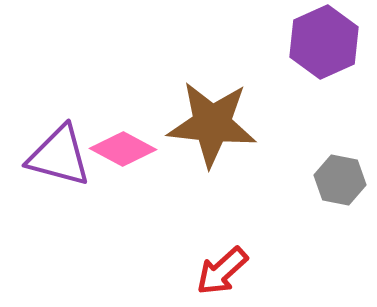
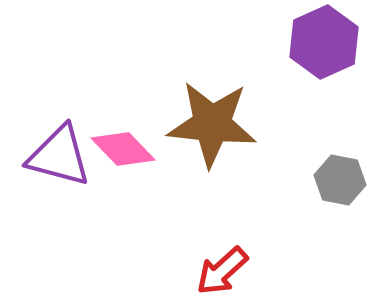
pink diamond: rotated 18 degrees clockwise
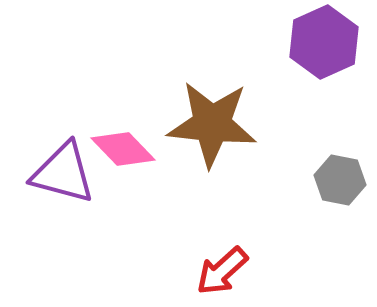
purple triangle: moved 4 px right, 17 px down
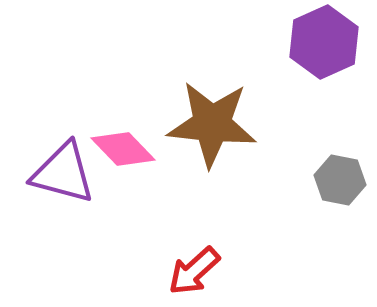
red arrow: moved 28 px left
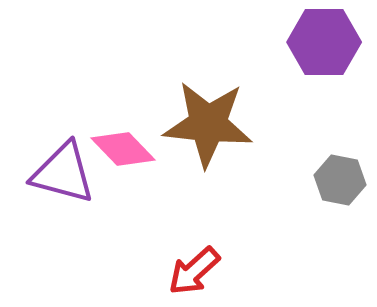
purple hexagon: rotated 24 degrees clockwise
brown star: moved 4 px left
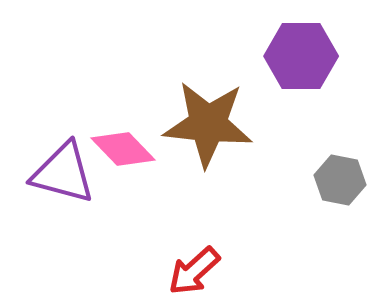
purple hexagon: moved 23 px left, 14 px down
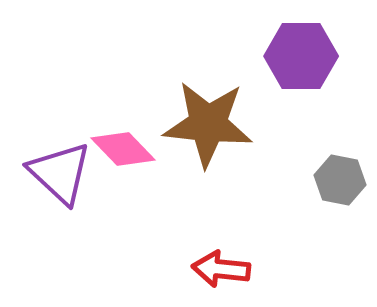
purple triangle: moved 3 px left; rotated 28 degrees clockwise
red arrow: moved 27 px right, 2 px up; rotated 48 degrees clockwise
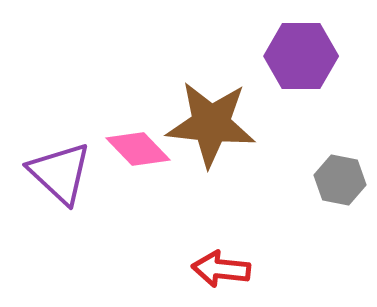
brown star: moved 3 px right
pink diamond: moved 15 px right
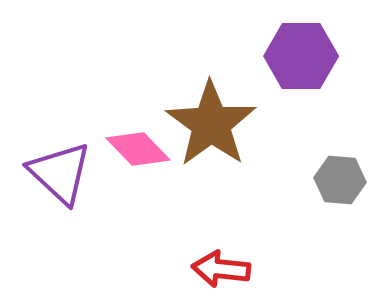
brown star: rotated 30 degrees clockwise
gray hexagon: rotated 6 degrees counterclockwise
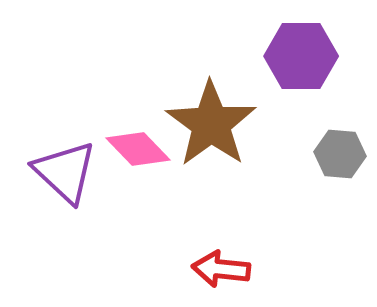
purple triangle: moved 5 px right, 1 px up
gray hexagon: moved 26 px up
